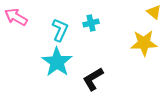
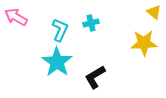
black L-shape: moved 2 px right, 2 px up
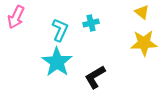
yellow triangle: moved 12 px left
pink arrow: rotated 95 degrees counterclockwise
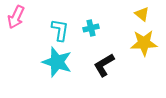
yellow triangle: moved 2 px down
cyan cross: moved 5 px down
cyan L-shape: rotated 15 degrees counterclockwise
cyan star: rotated 16 degrees counterclockwise
black L-shape: moved 9 px right, 12 px up
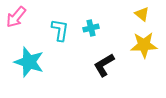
pink arrow: rotated 15 degrees clockwise
yellow star: moved 2 px down
cyan star: moved 28 px left
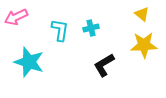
pink arrow: rotated 25 degrees clockwise
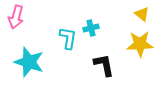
pink arrow: rotated 50 degrees counterclockwise
cyan L-shape: moved 8 px right, 8 px down
yellow star: moved 4 px left, 1 px up
black L-shape: rotated 110 degrees clockwise
